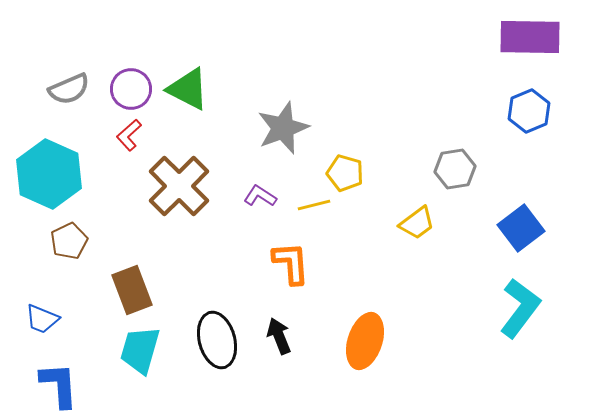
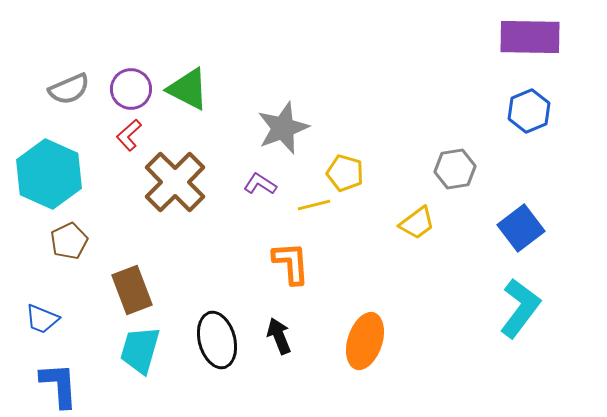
brown cross: moved 4 px left, 4 px up
purple L-shape: moved 12 px up
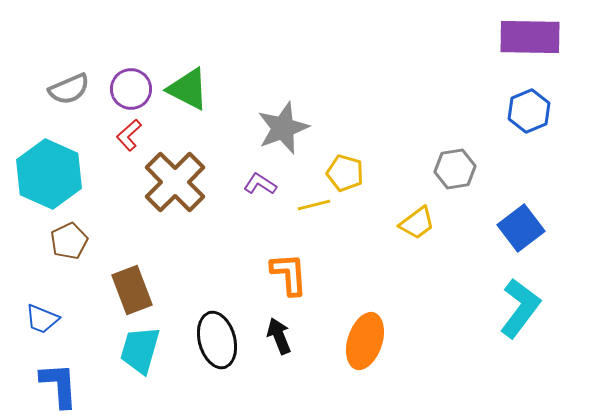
orange L-shape: moved 2 px left, 11 px down
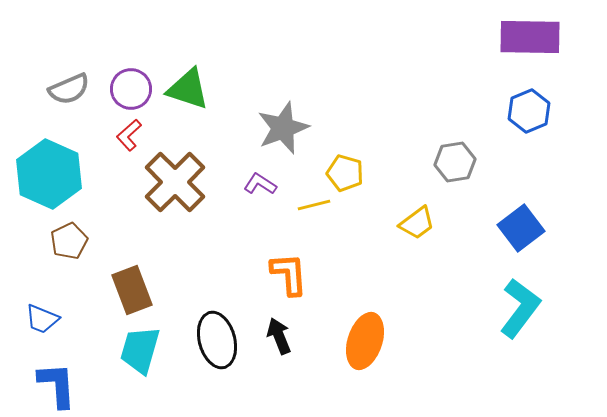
green triangle: rotated 9 degrees counterclockwise
gray hexagon: moved 7 px up
blue L-shape: moved 2 px left
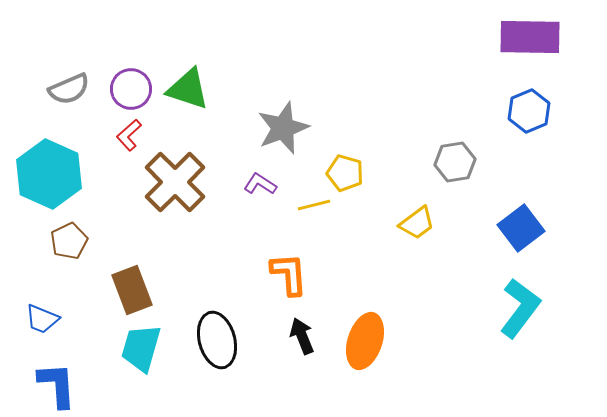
black arrow: moved 23 px right
cyan trapezoid: moved 1 px right, 2 px up
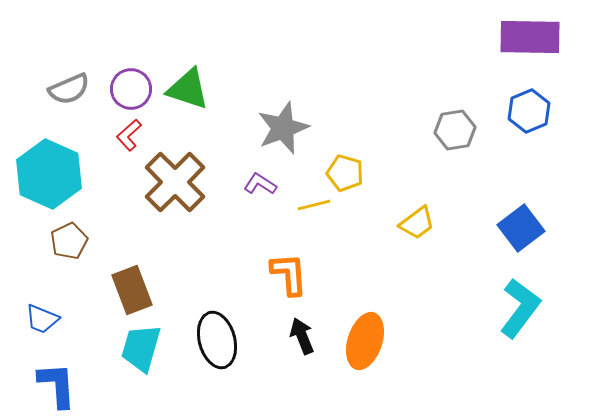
gray hexagon: moved 32 px up
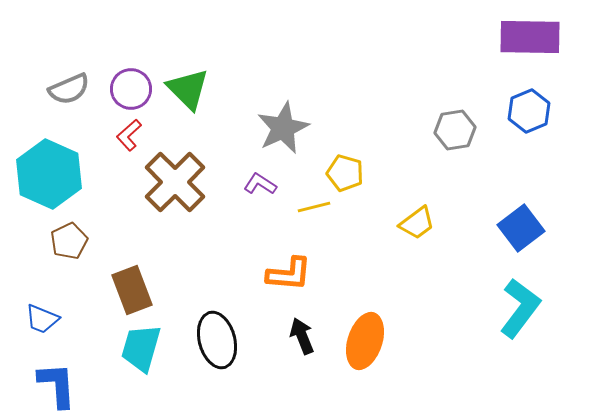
green triangle: rotated 27 degrees clockwise
gray star: rotated 4 degrees counterclockwise
yellow line: moved 2 px down
orange L-shape: rotated 99 degrees clockwise
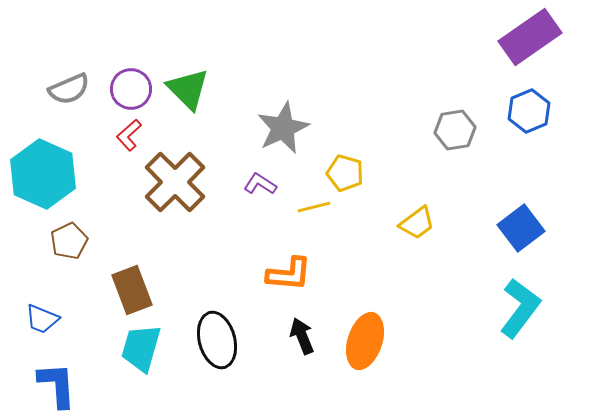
purple rectangle: rotated 36 degrees counterclockwise
cyan hexagon: moved 6 px left
